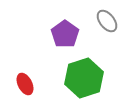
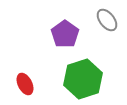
gray ellipse: moved 1 px up
green hexagon: moved 1 px left, 1 px down
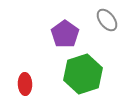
green hexagon: moved 5 px up
red ellipse: rotated 25 degrees clockwise
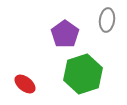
gray ellipse: rotated 45 degrees clockwise
red ellipse: rotated 50 degrees counterclockwise
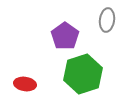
purple pentagon: moved 2 px down
red ellipse: rotated 30 degrees counterclockwise
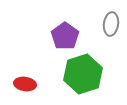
gray ellipse: moved 4 px right, 4 px down
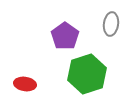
green hexagon: moved 4 px right
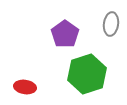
purple pentagon: moved 2 px up
red ellipse: moved 3 px down
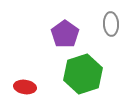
gray ellipse: rotated 10 degrees counterclockwise
green hexagon: moved 4 px left
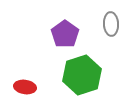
green hexagon: moved 1 px left, 1 px down
